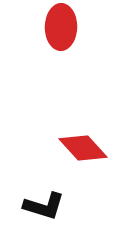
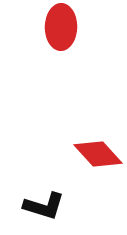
red diamond: moved 15 px right, 6 px down
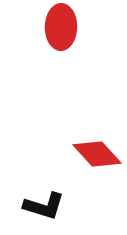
red diamond: moved 1 px left
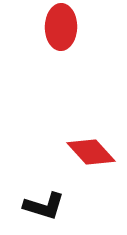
red diamond: moved 6 px left, 2 px up
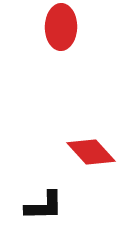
black L-shape: rotated 18 degrees counterclockwise
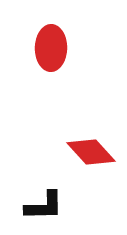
red ellipse: moved 10 px left, 21 px down
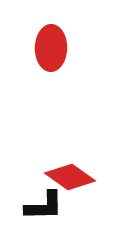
red diamond: moved 21 px left, 25 px down; rotated 12 degrees counterclockwise
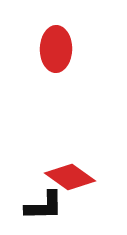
red ellipse: moved 5 px right, 1 px down
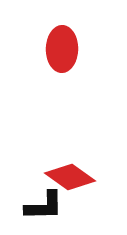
red ellipse: moved 6 px right
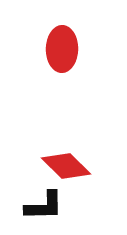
red diamond: moved 4 px left, 11 px up; rotated 9 degrees clockwise
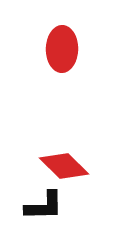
red diamond: moved 2 px left
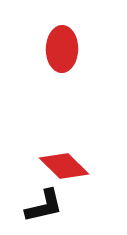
black L-shape: rotated 12 degrees counterclockwise
